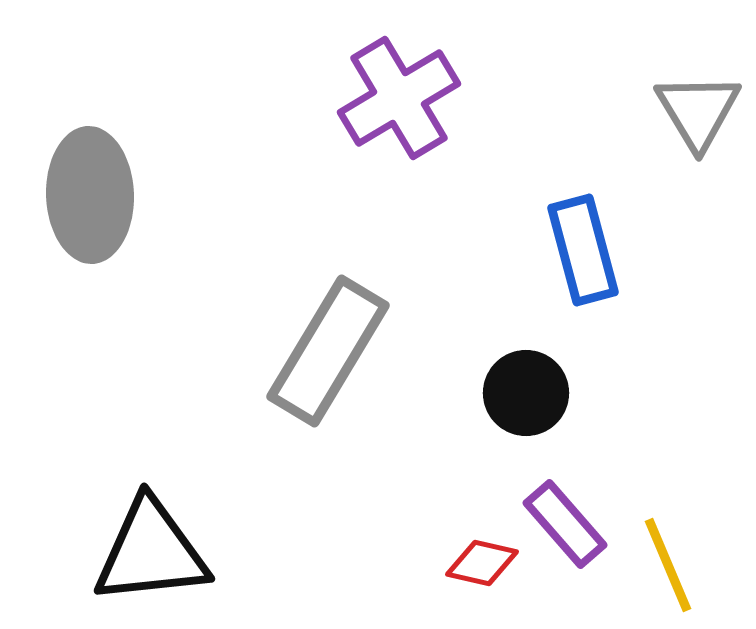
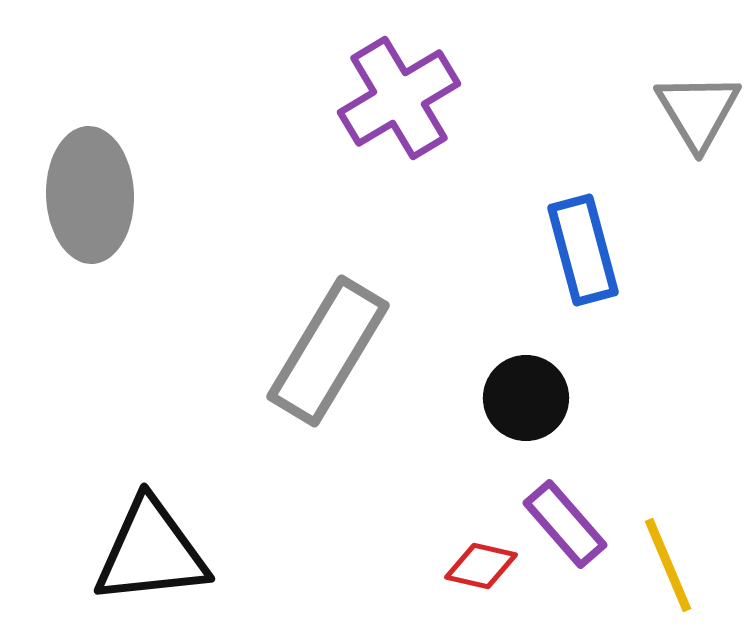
black circle: moved 5 px down
red diamond: moved 1 px left, 3 px down
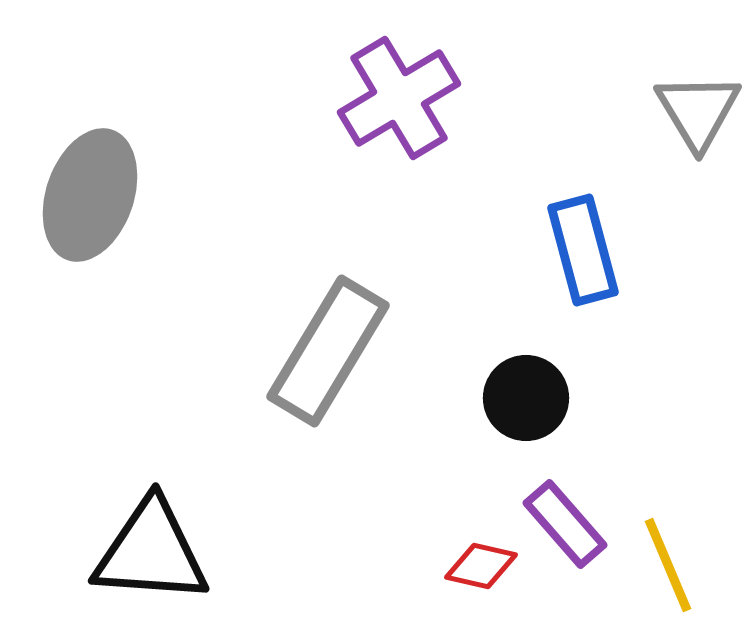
gray ellipse: rotated 21 degrees clockwise
black triangle: rotated 10 degrees clockwise
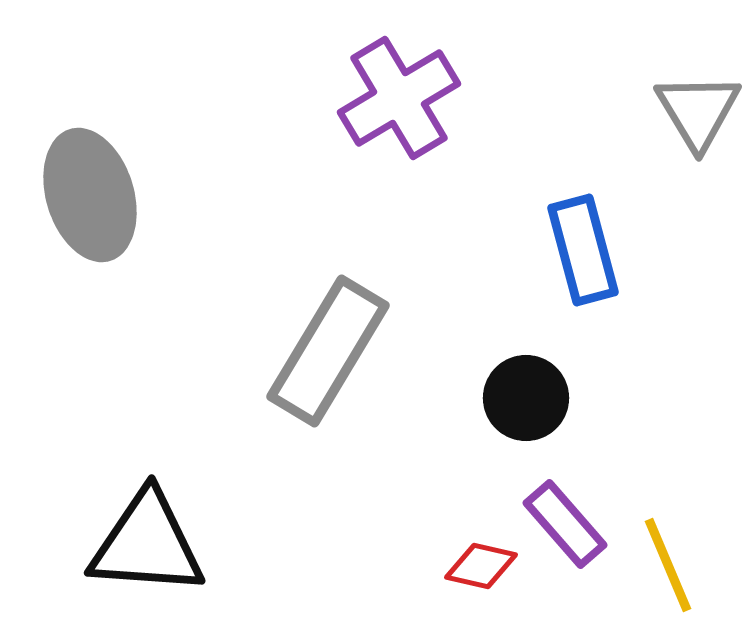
gray ellipse: rotated 36 degrees counterclockwise
black triangle: moved 4 px left, 8 px up
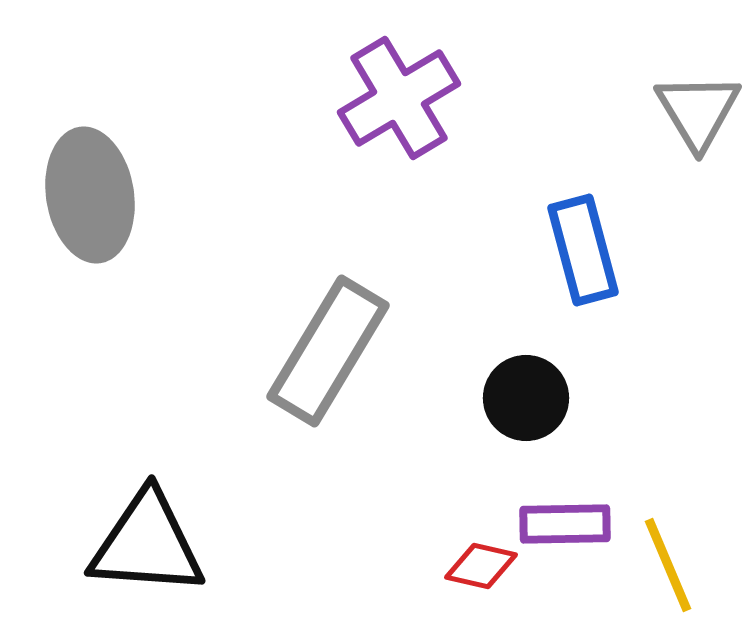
gray ellipse: rotated 8 degrees clockwise
purple rectangle: rotated 50 degrees counterclockwise
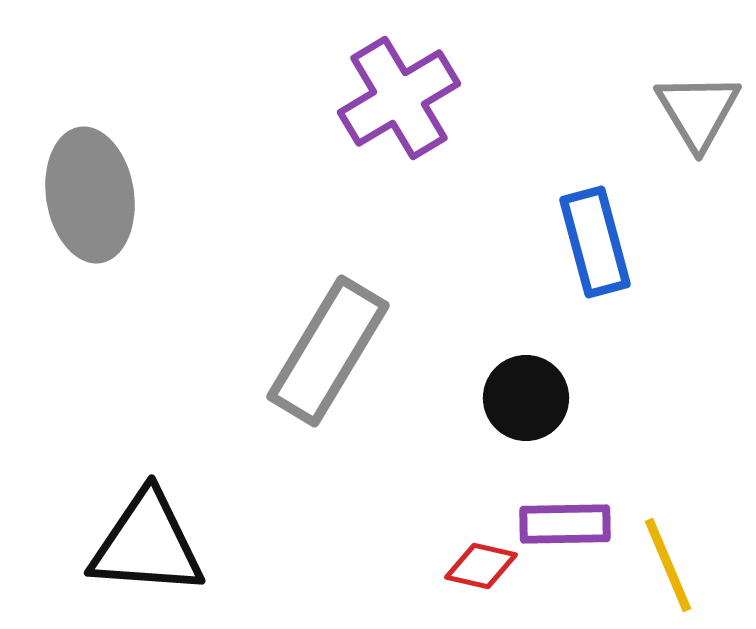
blue rectangle: moved 12 px right, 8 px up
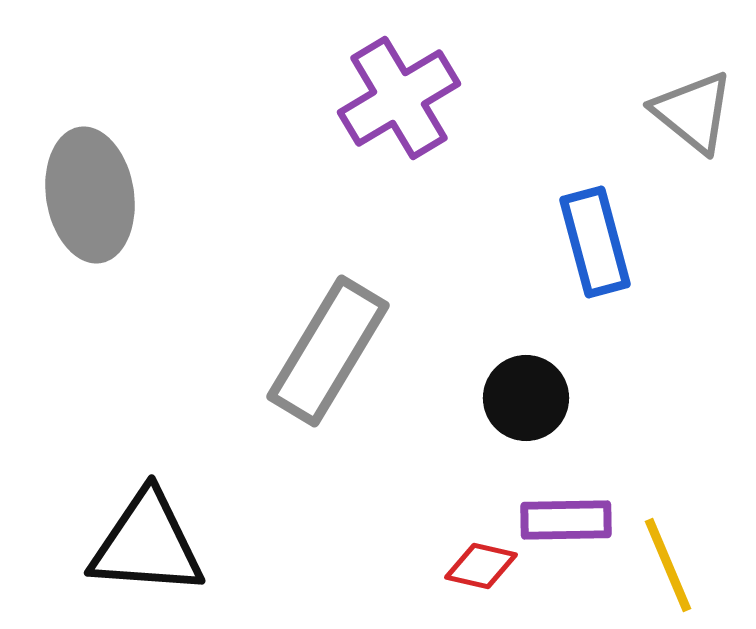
gray triangle: moved 5 px left, 1 px down; rotated 20 degrees counterclockwise
purple rectangle: moved 1 px right, 4 px up
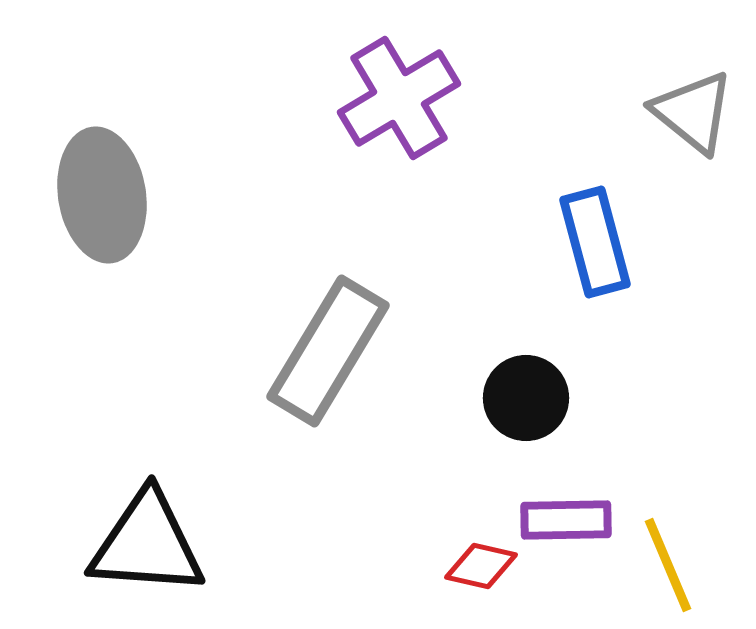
gray ellipse: moved 12 px right
